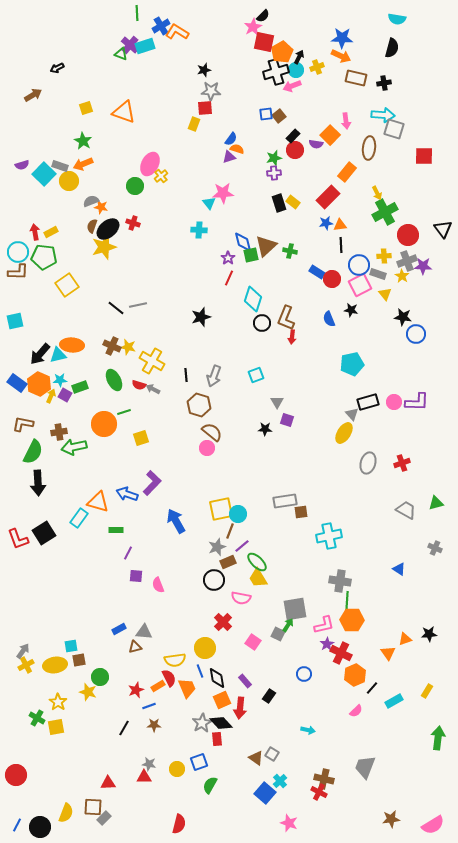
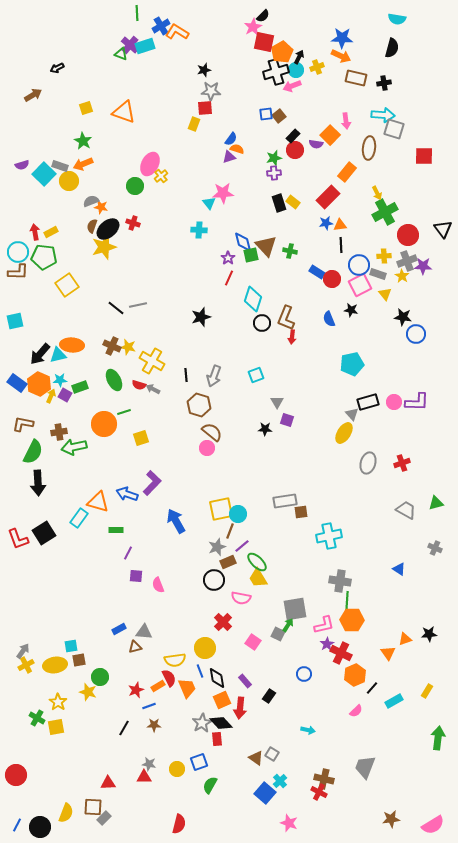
brown triangle at (266, 246): rotated 30 degrees counterclockwise
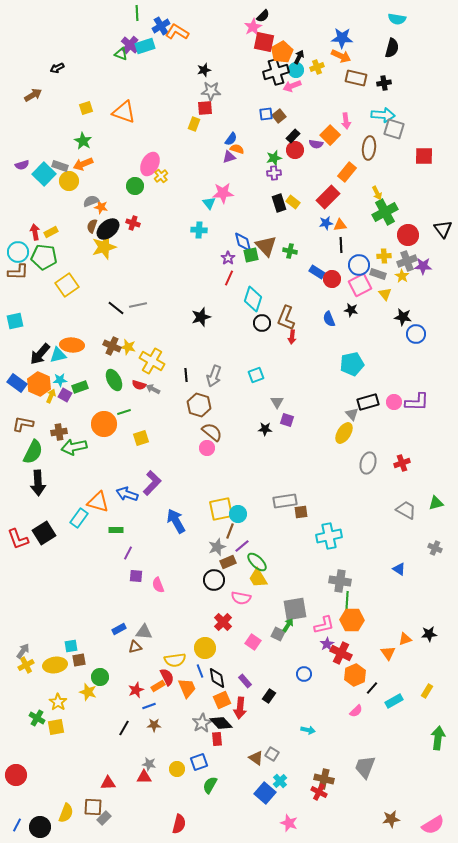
red semicircle at (169, 678): moved 2 px left, 1 px up
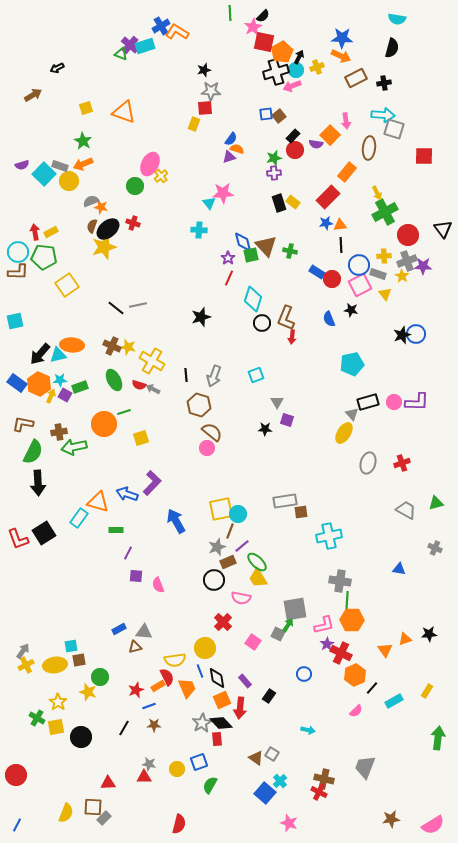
green line at (137, 13): moved 93 px right
brown rectangle at (356, 78): rotated 40 degrees counterclockwise
black star at (403, 317): moved 1 px left, 18 px down; rotated 30 degrees counterclockwise
blue triangle at (399, 569): rotated 24 degrees counterclockwise
orange triangle at (388, 653): moved 3 px left, 3 px up
black circle at (40, 827): moved 41 px right, 90 px up
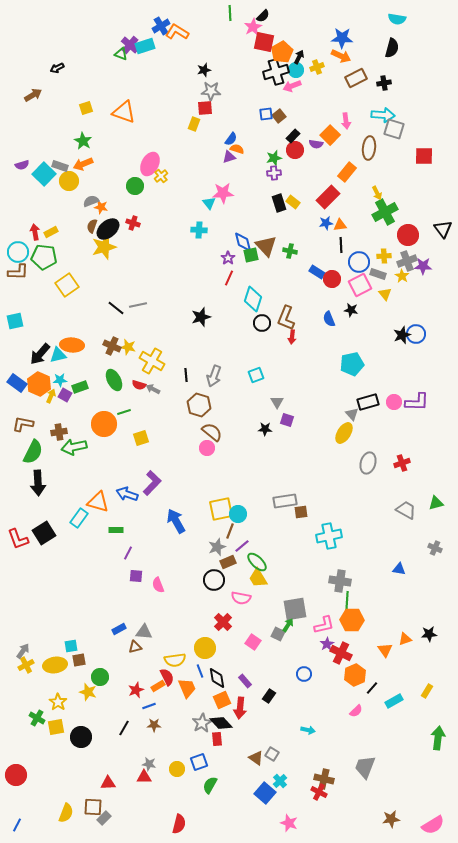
blue circle at (359, 265): moved 3 px up
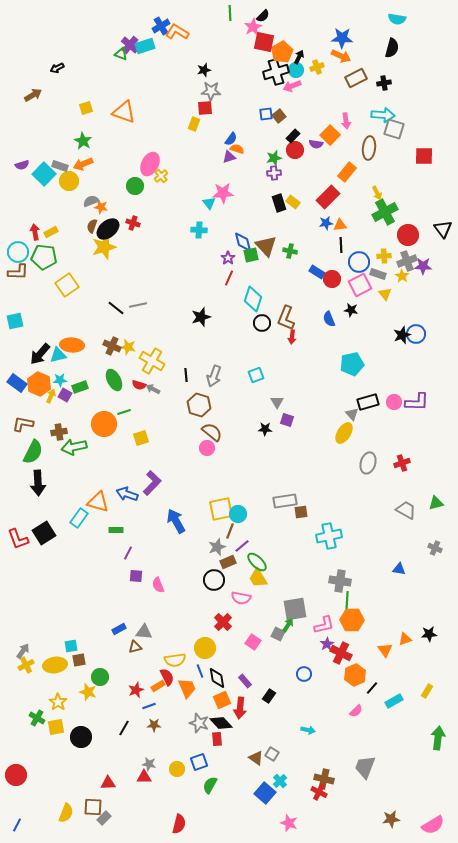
gray star at (202, 723): moved 3 px left; rotated 24 degrees counterclockwise
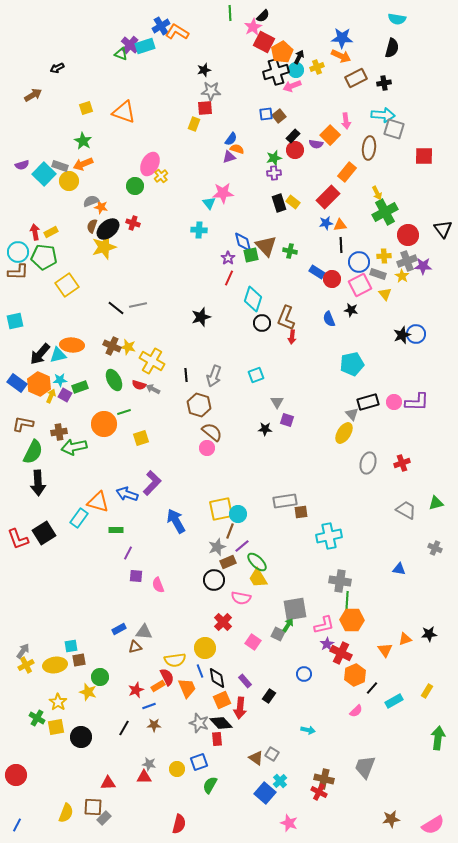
red square at (264, 42): rotated 15 degrees clockwise
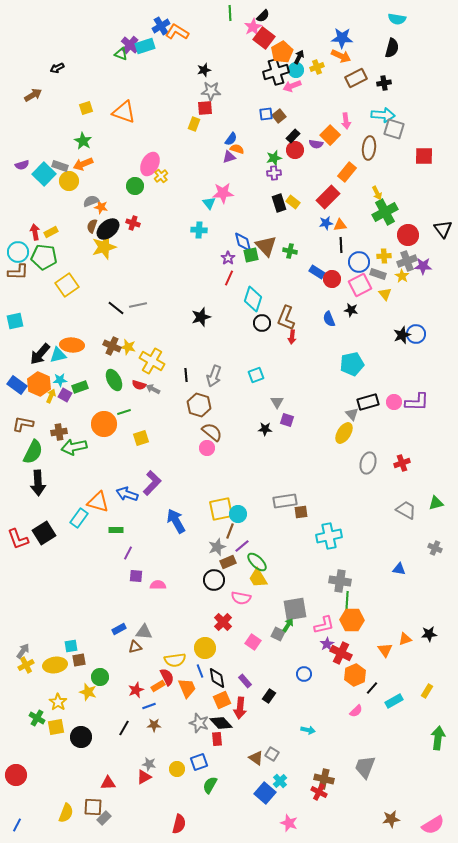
red square at (264, 42): moved 4 px up; rotated 10 degrees clockwise
blue rectangle at (17, 383): moved 2 px down
pink semicircle at (158, 585): rotated 112 degrees clockwise
red triangle at (144, 777): rotated 28 degrees counterclockwise
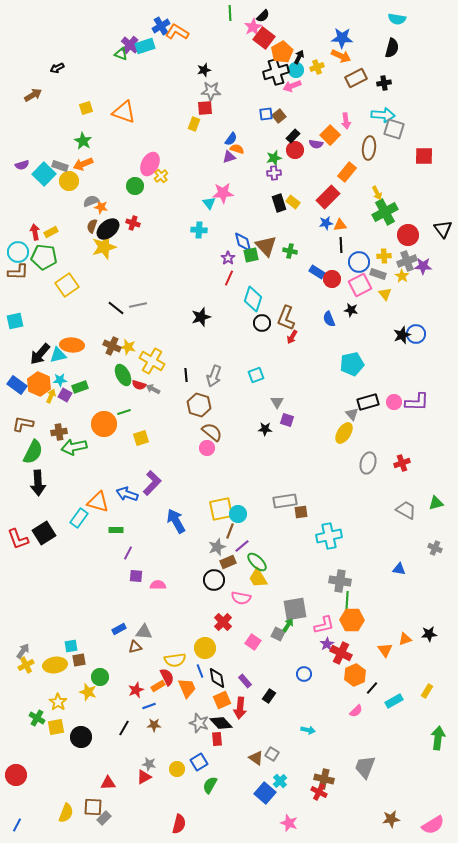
red arrow at (292, 337): rotated 24 degrees clockwise
green ellipse at (114, 380): moved 9 px right, 5 px up
blue square at (199, 762): rotated 12 degrees counterclockwise
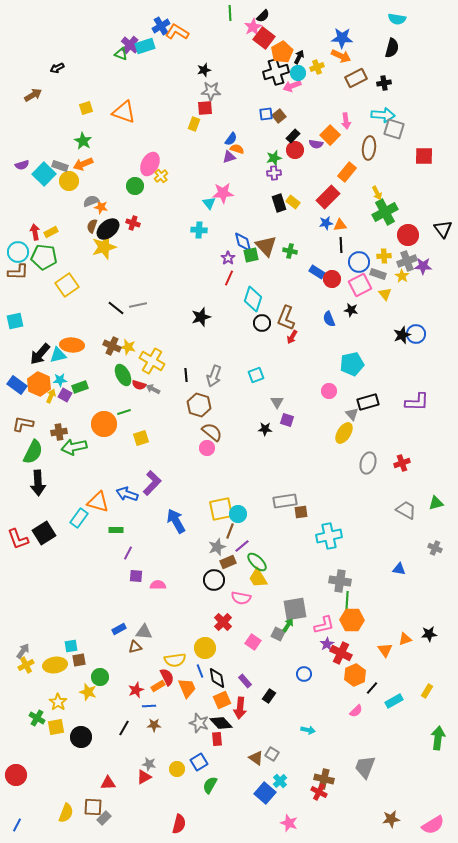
cyan circle at (296, 70): moved 2 px right, 3 px down
pink circle at (394, 402): moved 65 px left, 11 px up
blue line at (149, 706): rotated 16 degrees clockwise
